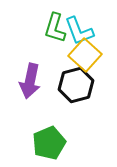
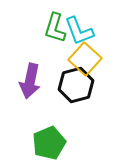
yellow square: moved 4 px down
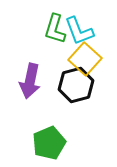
green L-shape: moved 1 px down
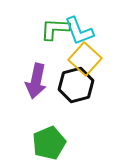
green L-shape: rotated 76 degrees clockwise
purple arrow: moved 6 px right
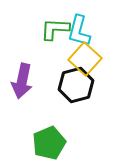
cyan L-shape: rotated 36 degrees clockwise
purple arrow: moved 14 px left
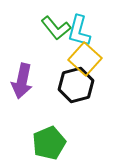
green L-shape: moved 1 px right, 1 px up; rotated 132 degrees counterclockwise
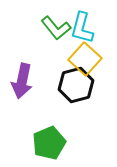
cyan L-shape: moved 3 px right, 3 px up
